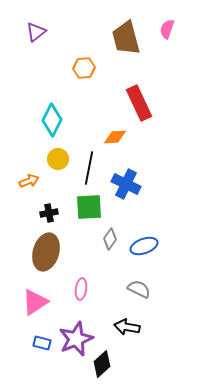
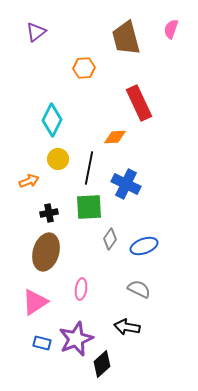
pink semicircle: moved 4 px right
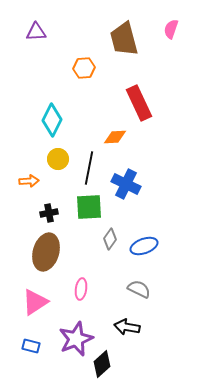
purple triangle: rotated 35 degrees clockwise
brown trapezoid: moved 2 px left, 1 px down
orange arrow: rotated 18 degrees clockwise
blue rectangle: moved 11 px left, 3 px down
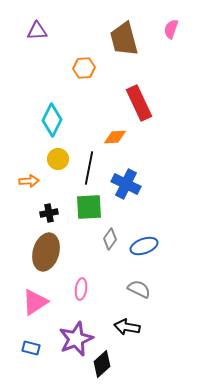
purple triangle: moved 1 px right, 1 px up
blue rectangle: moved 2 px down
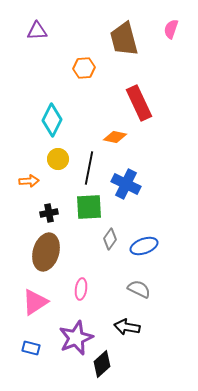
orange diamond: rotated 15 degrees clockwise
purple star: moved 1 px up
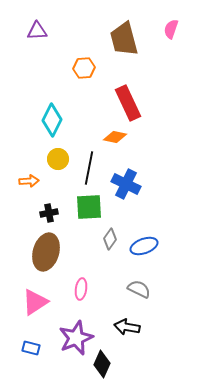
red rectangle: moved 11 px left
black diamond: rotated 24 degrees counterclockwise
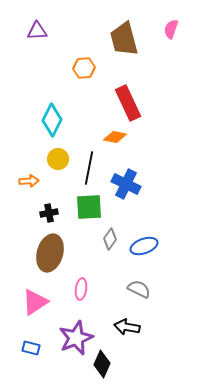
brown ellipse: moved 4 px right, 1 px down
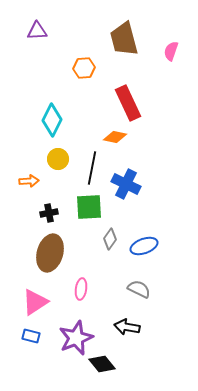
pink semicircle: moved 22 px down
black line: moved 3 px right
blue rectangle: moved 12 px up
black diamond: rotated 64 degrees counterclockwise
